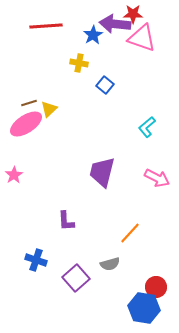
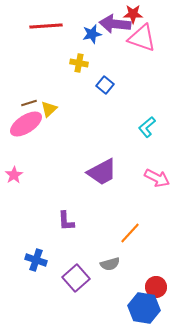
blue star: moved 1 px left, 1 px up; rotated 18 degrees clockwise
purple trapezoid: rotated 132 degrees counterclockwise
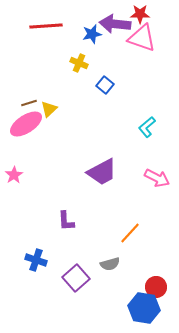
red star: moved 7 px right
yellow cross: rotated 12 degrees clockwise
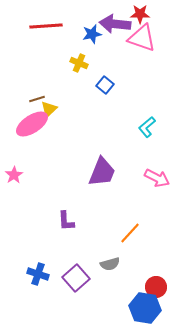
brown line: moved 8 px right, 4 px up
pink ellipse: moved 6 px right
purple trapezoid: rotated 40 degrees counterclockwise
blue cross: moved 2 px right, 14 px down
blue hexagon: moved 1 px right
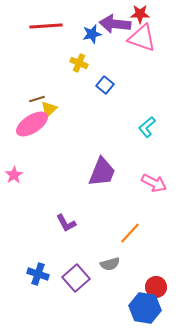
pink arrow: moved 3 px left, 5 px down
purple L-shape: moved 2 px down; rotated 25 degrees counterclockwise
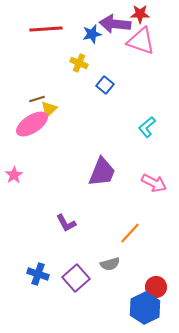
red line: moved 3 px down
pink triangle: moved 1 px left, 3 px down
blue hexagon: rotated 24 degrees clockwise
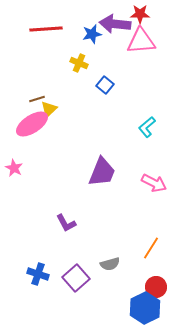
pink triangle: rotated 24 degrees counterclockwise
pink star: moved 7 px up; rotated 12 degrees counterclockwise
orange line: moved 21 px right, 15 px down; rotated 10 degrees counterclockwise
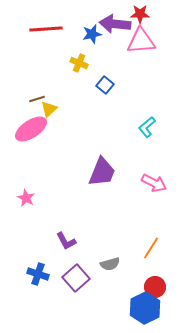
pink ellipse: moved 1 px left, 5 px down
pink star: moved 12 px right, 30 px down
purple L-shape: moved 18 px down
red circle: moved 1 px left
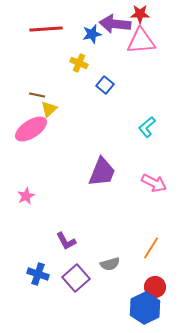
brown line: moved 4 px up; rotated 28 degrees clockwise
pink star: moved 2 px up; rotated 18 degrees clockwise
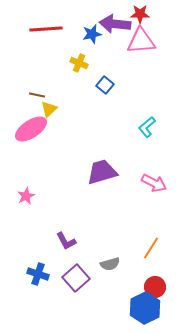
purple trapezoid: rotated 128 degrees counterclockwise
